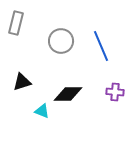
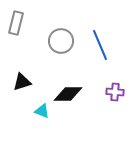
blue line: moved 1 px left, 1 px up
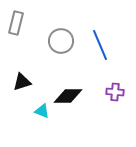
black diamond: moved 2 px down
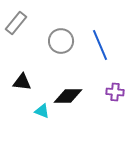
gray rectangle: rotated 25 degrees clockwise
black triangle: rotated 24 degrees clockwise
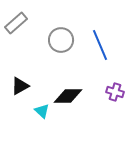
gray rectangle: rotated 10 degrees clockwise
gray circle: moved 1 px up
black triangle: moved 2 px left, 4 px down; rotated 36 degrees counterclockwise
purple cross: rotated 12 degrees clockwise
cyan triangle: rotated 21 degrees clockwise
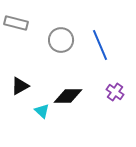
gray rectangle: rotated 55 degrees clockwise
purple cross: rotated 18 degrees clockwise
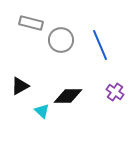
gray rectangle: moved 15 px right
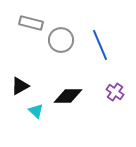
cyan triangle: moved 6 px left
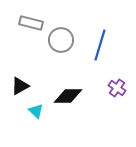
blue line: rotated 40 degrees clockwise
purple cross: moved 2 px right, 4 px up
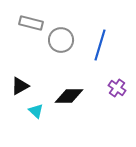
black diamond: moved 1 px right
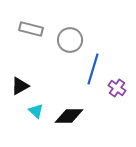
gray rectangle: moved 6 px down
gray circle: moved 9 px right
blue line: moved 7 px left, 24 px down
black diamond: moved 20 px down
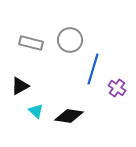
gray rectangle: moved 14 px down
black diamond: rotated 8 degrees clockwise
